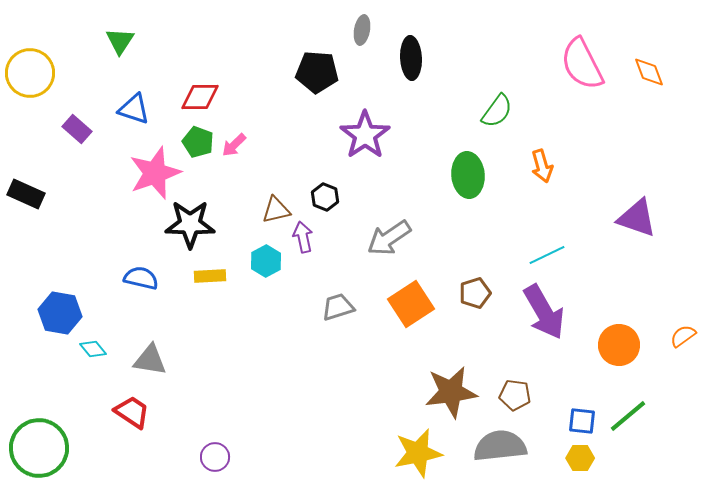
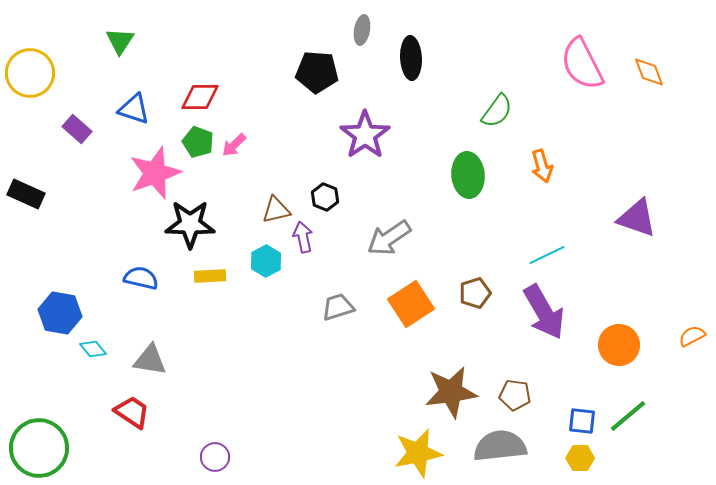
orange semicircle at (683, 336): moved 9 px right; rotated 8 degrees clockwise
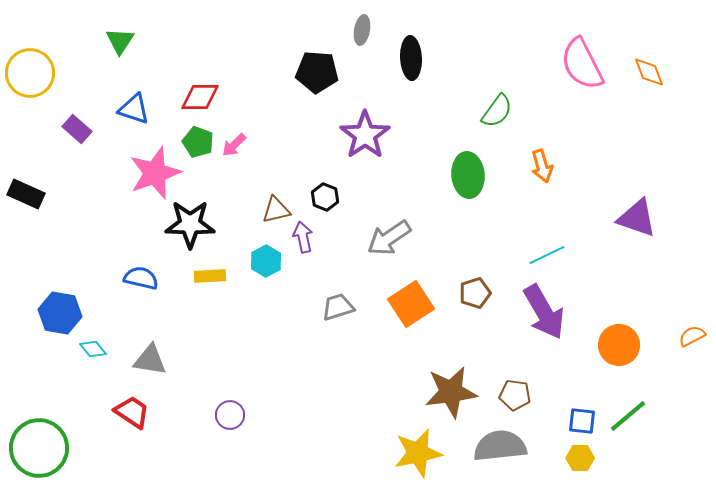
purple circle at (215, 457): moved 15 px right, 42 px up
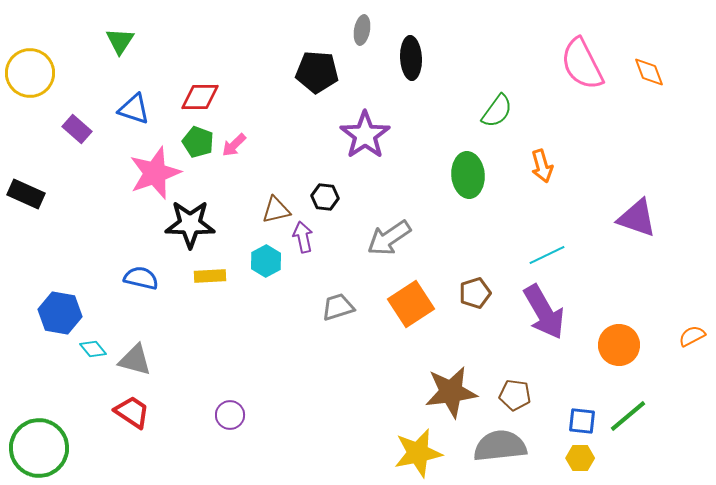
black hexagon at (325, 197): rotated 16 degrees counterclockwise
gray triangle at (150, 360): moved 15 px left; rotated 6 degrees clockwise
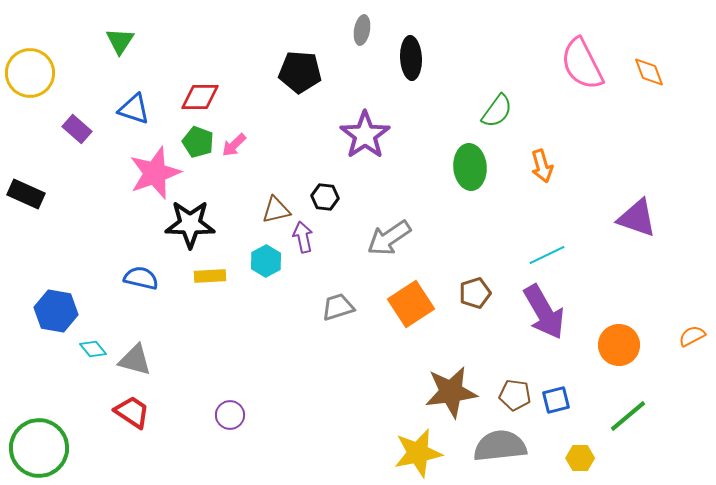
black pentagon at (317, 72): moved 17 px left
green ellipse at (468, 175): moved 2 px right, 8 px up
blue hexagon at (60, 313): moved 4 px left, 2 px up
blue square at (582, 421): moved 26 px left, 21 px up; rotated 20 degrees counterclockwise
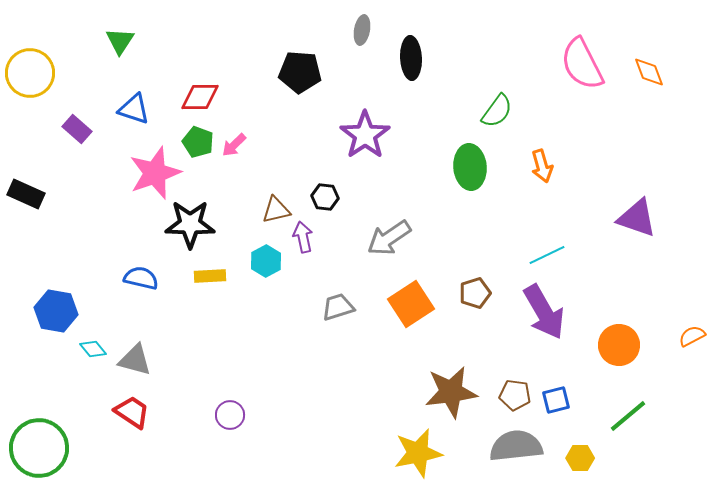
gray semicircle at (500, 446): moved 16 px right
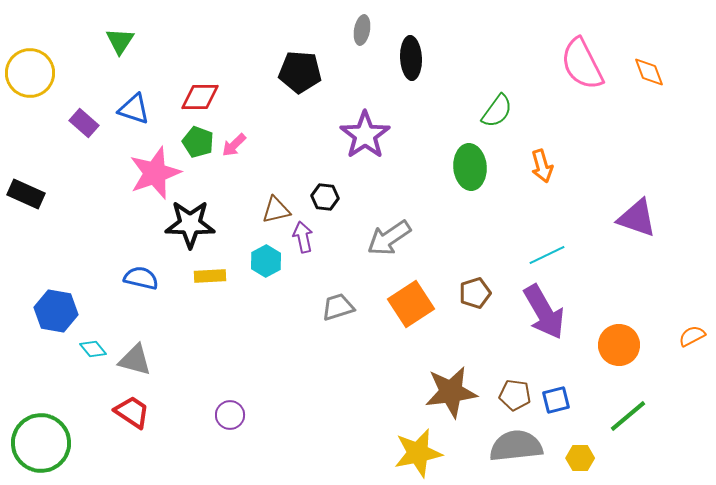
purple rectangle at (77, 129): moved 7 px right, 6 px up
green circle at (39, 448): moved 2 px right, 5 px up
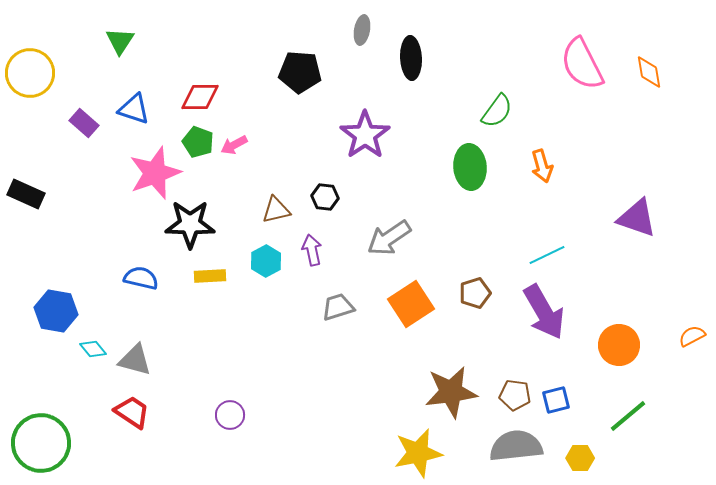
orange diamond at (649, 72): rotated 12 degrees clockwise
pink arrow at (234, 145): rotated 16 degrees clockwise
purple arrow at (303, 237): moved 9 px right, 13 px down
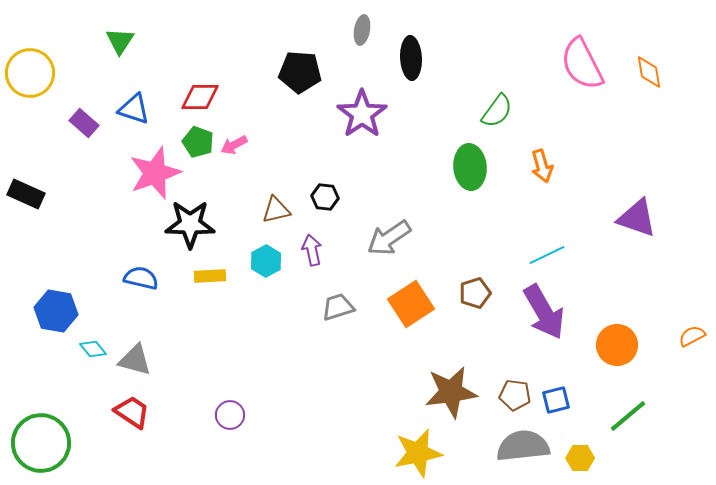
purple star at (365, 135): moved 3 px left, 21 px up
orange circle at (619, 345): moved 2 px left
gray semicircle at (516, 446): moved 7 px right
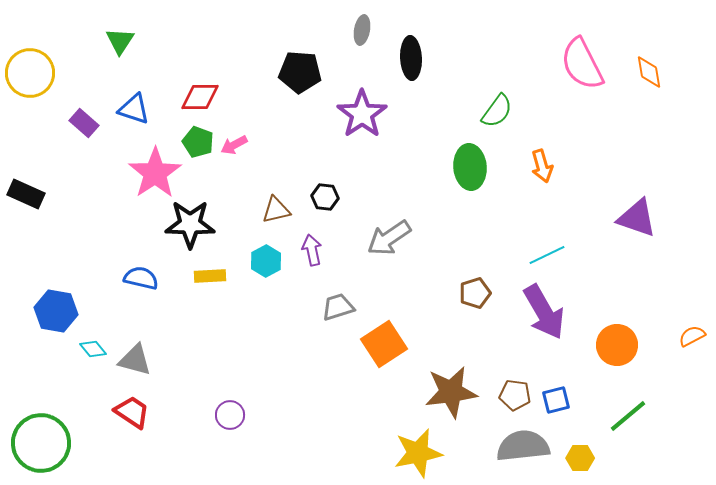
pink star at (155, 173): rotated 14 degrees counterclockwise
orange square at (411, 304): moved 27 px left, 40 px down
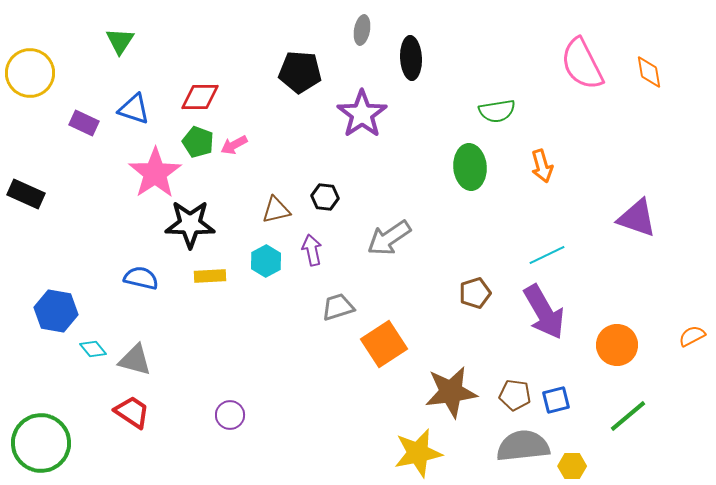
green semicircle at (497, 111): rotated 45 degrees clockwise
purple rectangle at (84, 123): rotated 16 degrees counterclockwise
yellow hexagon at (580, 458): moved 8 px left, 8 px down
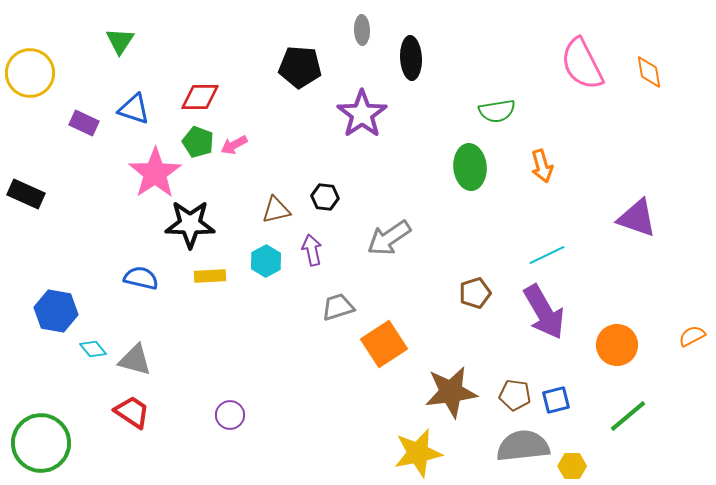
gray ellipse at (362, 30): rotated 12 degrees counterclockwise
black pentagon at (300, 72): moved 5 px up
